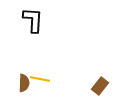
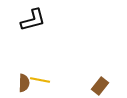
black L-shape: rotated 72 degrees clockwise
yellow line: moved 1 px down
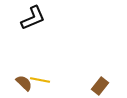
black L-shape: moved 2 px up; rotated 8 degrees counterclockwise
brown semicircle: rotated 48 degrees counterclockwise
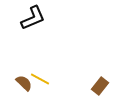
yellow line: moved 1 px up; rotated 18 degrees clockwise
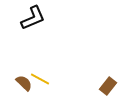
brown rectangle: moved 8 px right
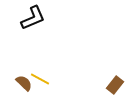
brown rectangle: moved 7 px right, 1 px up
